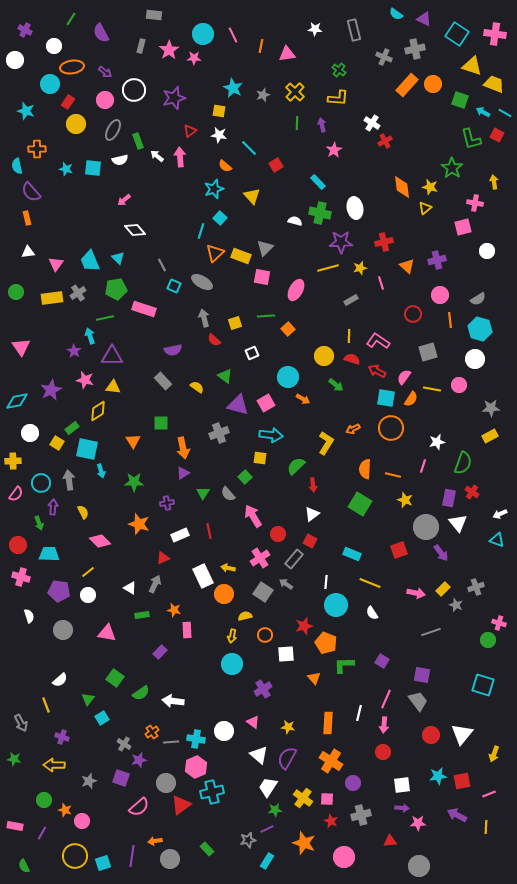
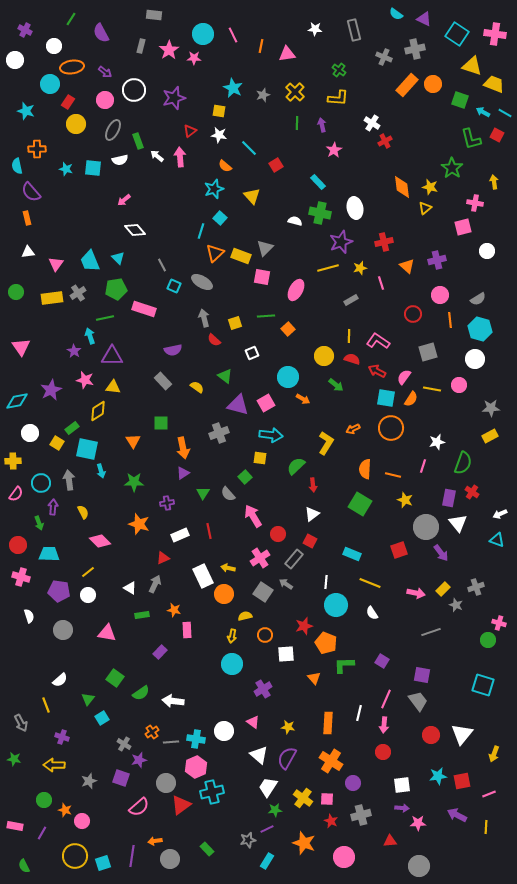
purple star at (341, 242): rotated 20 degrees counterclockwise
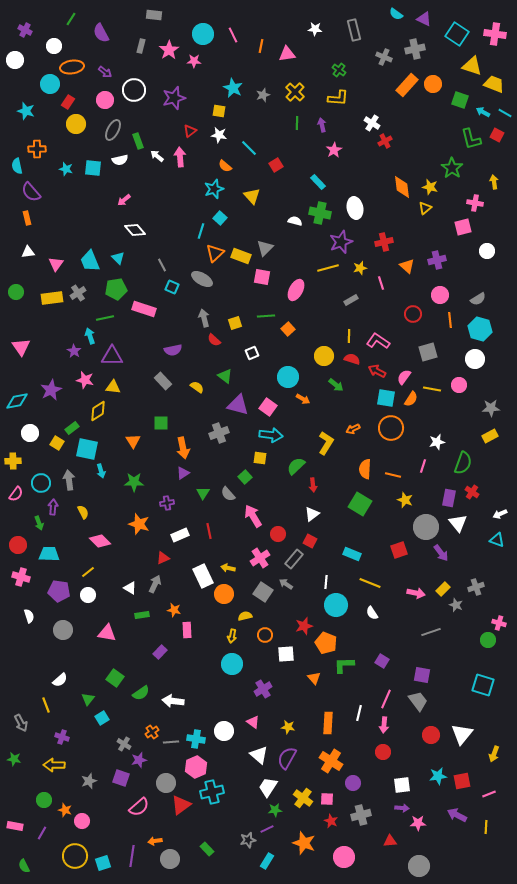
pink star at (194, 58): moved 3 px down
gray ellipse at (202, 282): moved 3 px up
cyan square at (174, 286): moved 2 px left, 1 px down
pink square at (266, 403): moved 2 px right, 4 px down; rotated 24 degrees counterclockwise
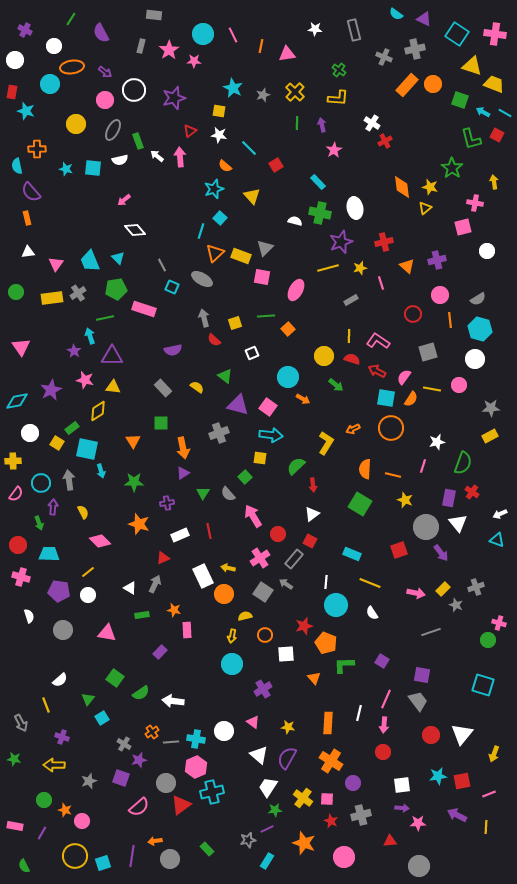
red rectangle at (68, 102): moved 56 px left, 10 px up; rotated 24 degrees counterclockwise
gray rectangle at (163, 381): moved 7 px down
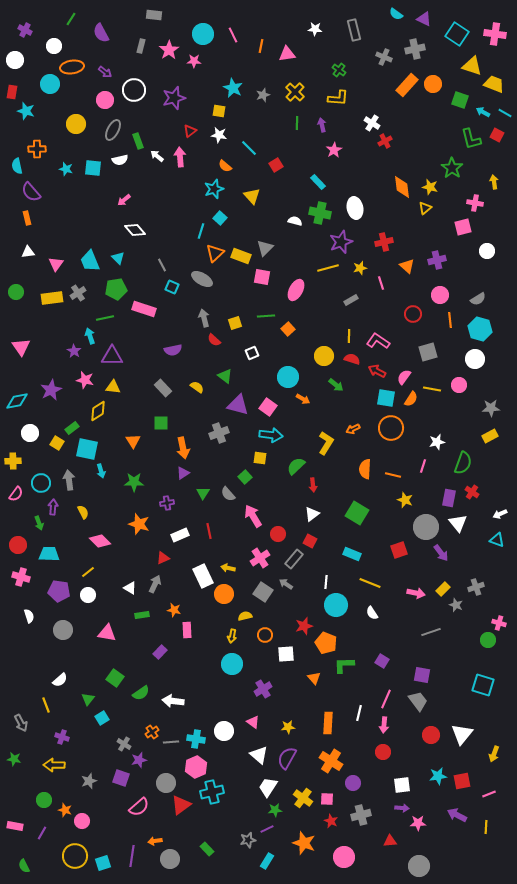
green square at (360, 504): moved 3 px left, 9 px down
yellow star at (288, 727): rotated 16 degrees counterclockwise
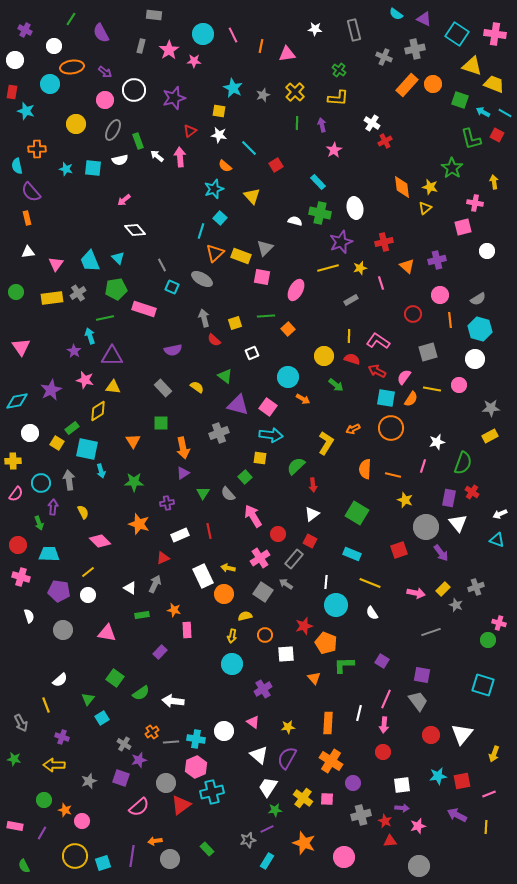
red star at (331, 821): moved 54 px right
pink star at (418, 823): moved 3 px down; rotated 14 degrees counterclockwise
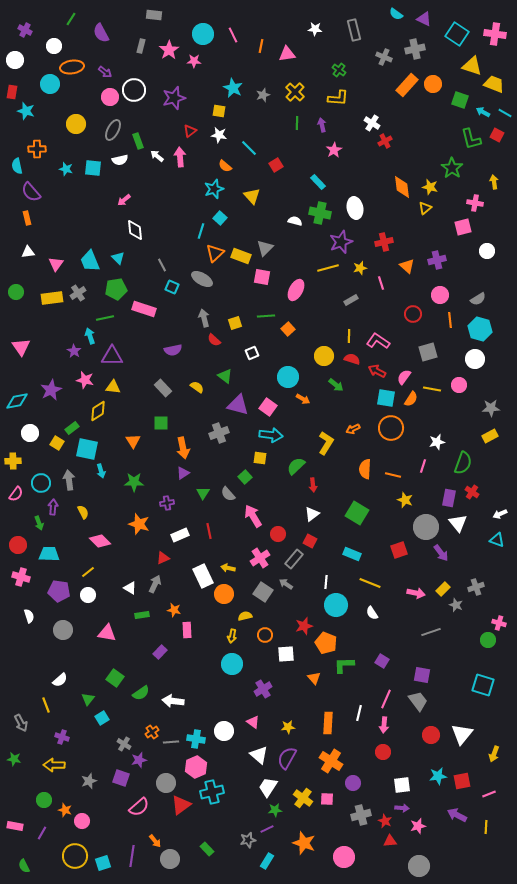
pink circle at (105, 100): moved 5 px right, 3 px up
white diamond at (135, 230): rotated 35 degrees clockwise
orange arrow at (155, 841): rotated 120 degrees counterclockwise
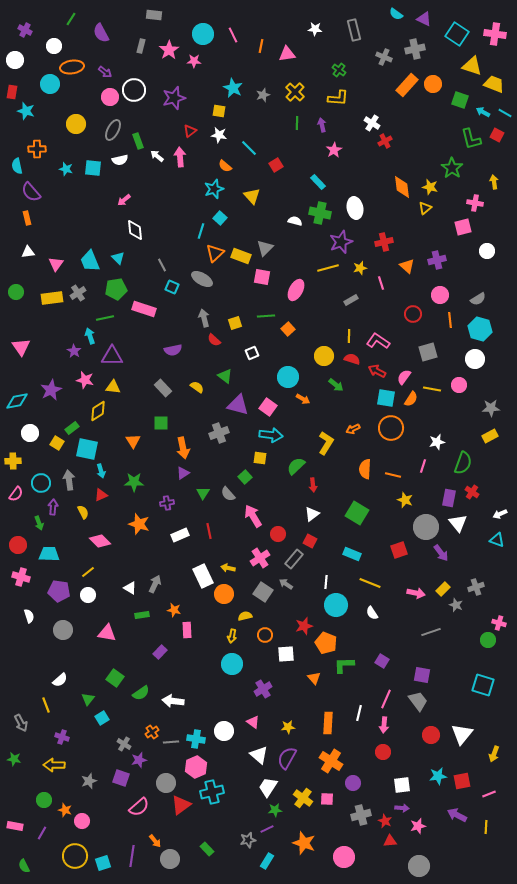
red triangle at (163, 558): moved 62 px left, 63 px up
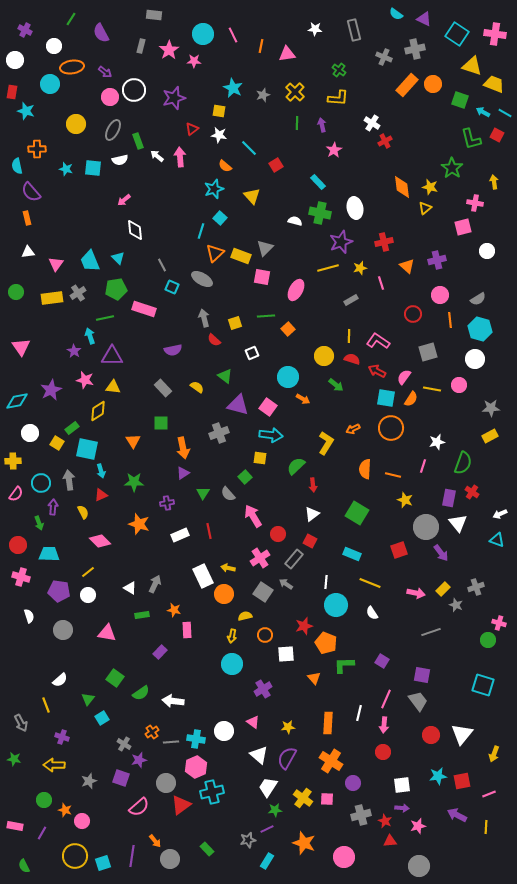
red triangle at (190, 131): moved 2 px right, 2 px up
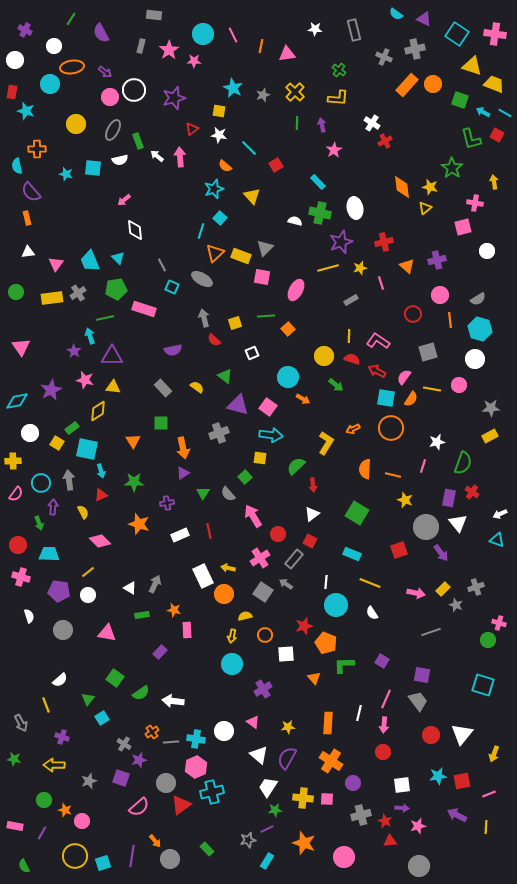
cyan star at (66, 169): moved 5 px down
yellow cross at (303, 798): rotated 30 degrees counterclockwise
